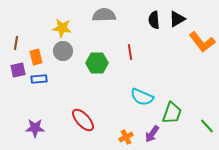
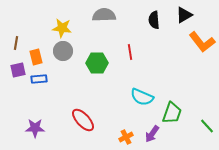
black triangle: moved 7 px right, 4 px up
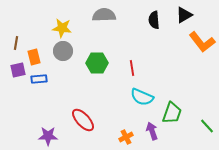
red line: moved 2 px right, 16 px down
orange rectangle: moved 2 px left
purple star: moved 13 px right, 8 px down
purple arrow: moved 3 px up; rotated 126 degrees clockwise
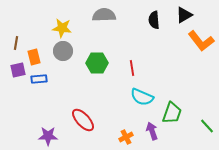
orange L-shape: moved 1 px left, 1 px up
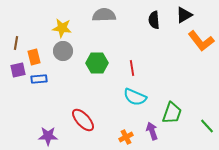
cyan semicircle: moved 7 px left
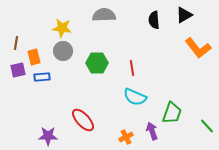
orange L-shape: moved 3 px left, 7 px down
blue rectangle: moved 3 px right, 2 px up
